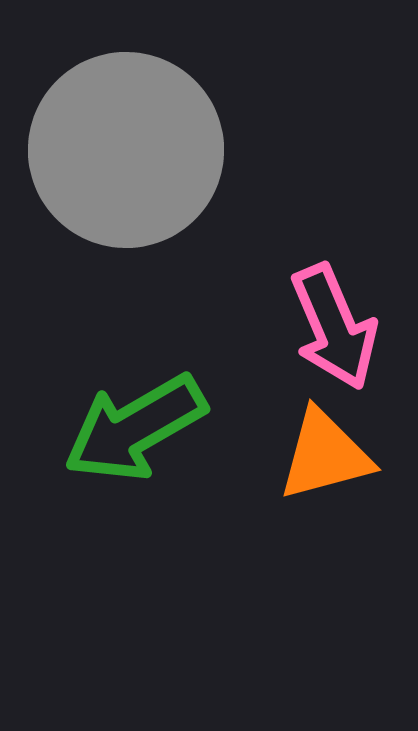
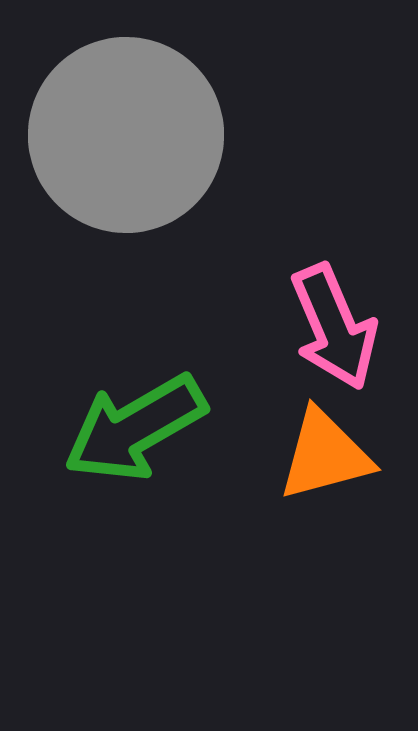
gray circle: moved 15 px up
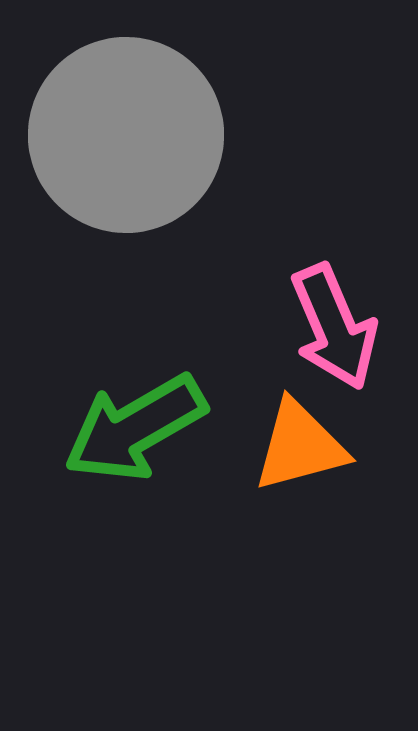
orange triangle: moved 25 px left, 9 px up
